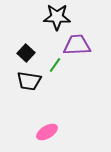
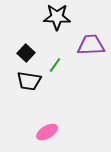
purple trapezoid: moved 14 px right
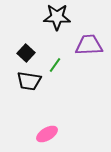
purple trapezoid: moved 2 px left
pink ellipse: moved 2 px down
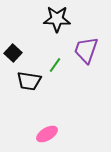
black star: moved 2 px down
purple trapezoid: moved 3 px left, 5 px down; rotated 68 degrees counterclockwise
black square: moved 13 px left
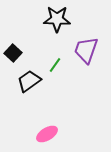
black trapezoid: rotated 135 degrees clockwise
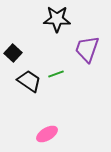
purple trapezoid: moved 1 px right, 1 px up
green line: moved 1 px right, 9 px down; rotated 35 degrees clockwise
black trapezoid: rotated 70 degrees clockwise
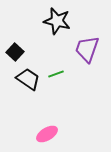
black star: moved 2 px down; rotated 12 degrees clockwise
black square: moved 2 px right, 1 px up
black trapezoid: moved 1 px left, 2 px up
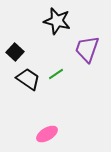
green line: rotated 14 degrees counterclockwise
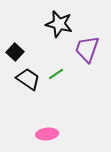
black star: moved 2 px right, 3 px down
pink ellipse: rotated 25 degrees clockwise
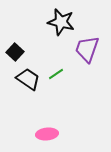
black star: moved 2 px right, 2 px up
